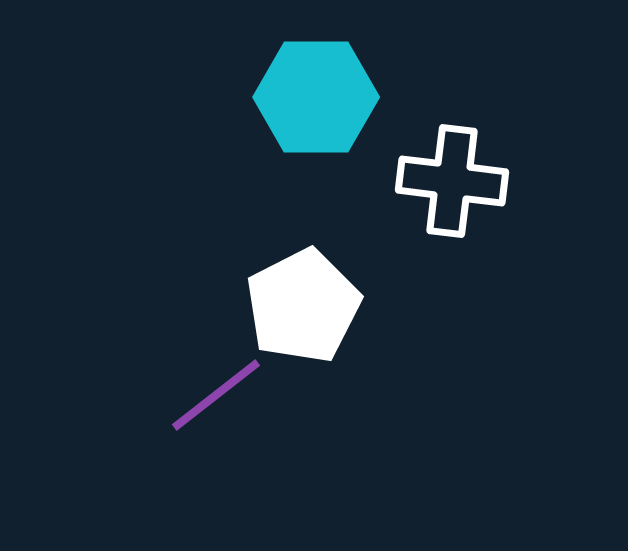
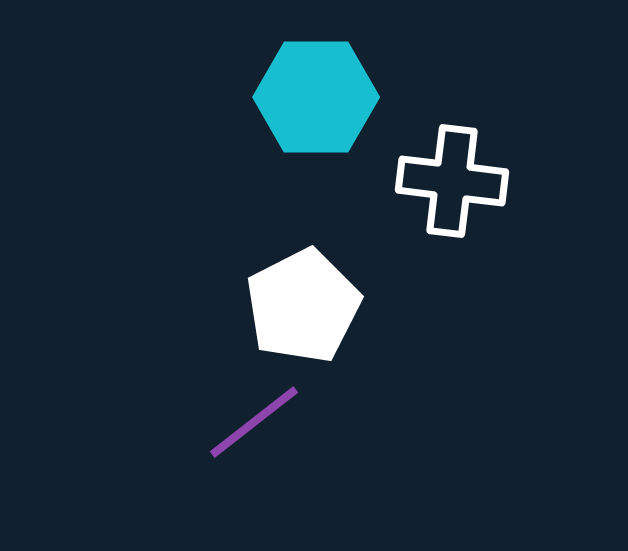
purple line: moved 38 px right, 27 px down
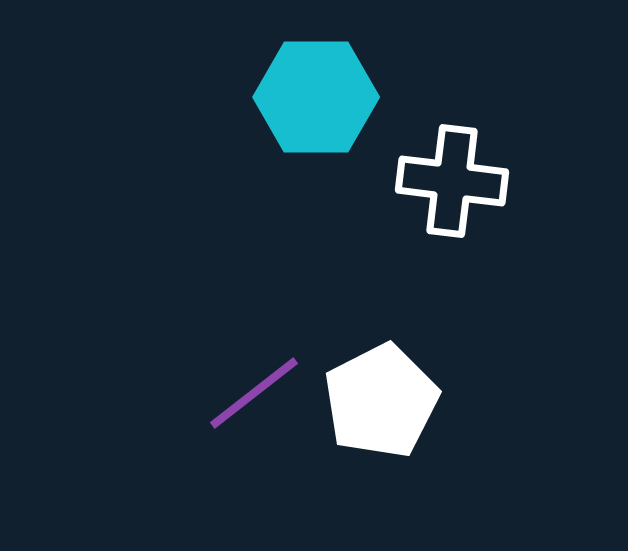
white pentagon: moved 78 px right, 95 px down
purple line: moved 29 px up
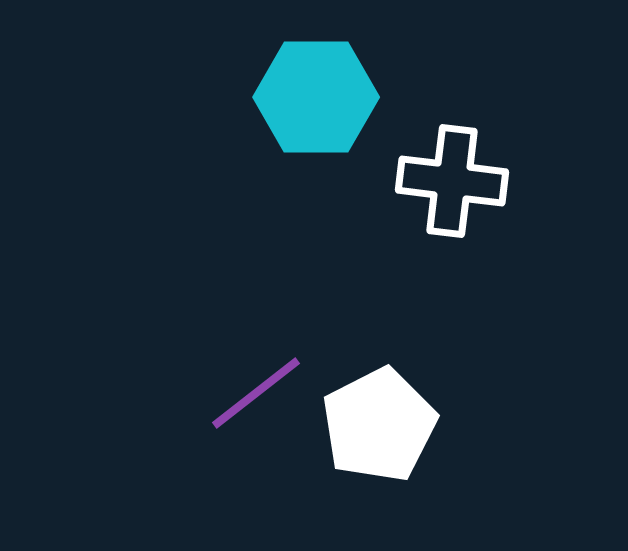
purple line: moved 2 px right
white pentagon: moved 2 px left, 24 px down
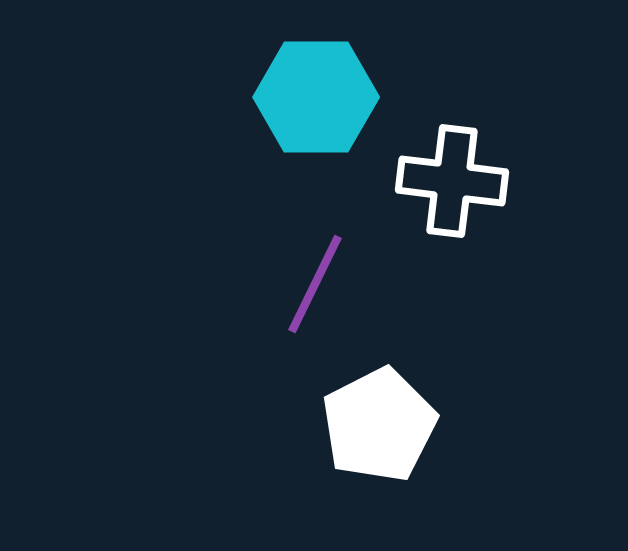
purple line: moved 59 px right, 109 px up; rotated 26 degrees counterclockwise
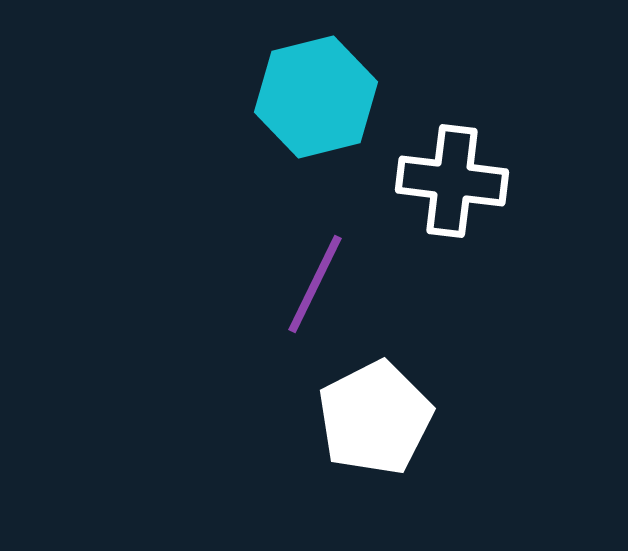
cyan hexagon: rotated 14 degrees counterclockwise
white pentagon: moved 4 px left, 7 px up
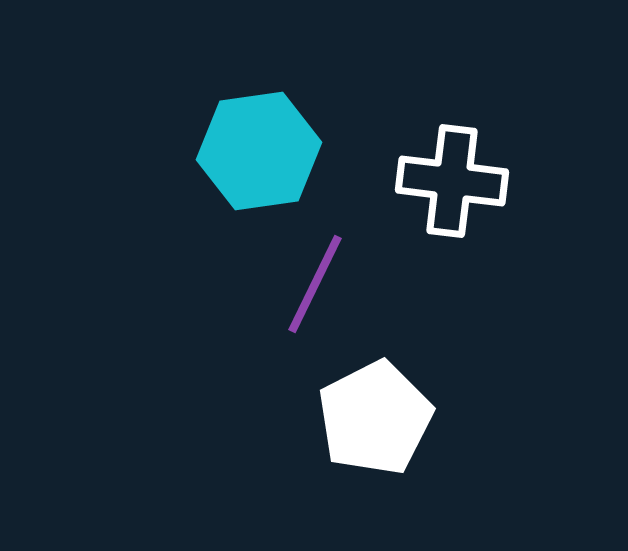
cyan hexagon: moved 57 px left, 54 px down; rotated 6 degrees clockwise
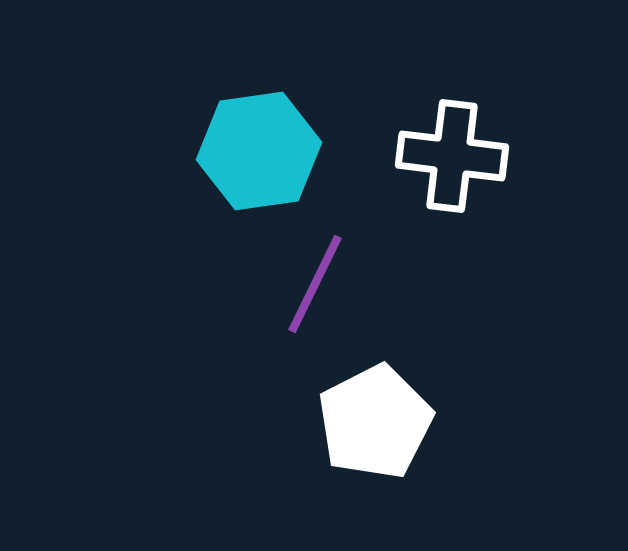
white cross: moved 25 px up
white pentagon: moved 4 px down
